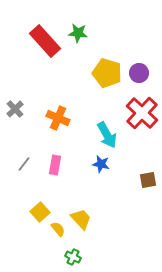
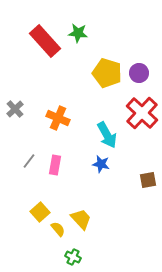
gray line: moved 5 px right, 3 px up
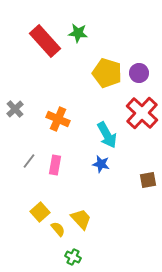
orange cross: moved 1 px down
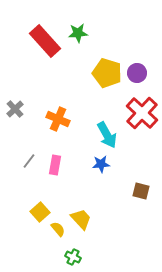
green star: rotated 12 degrees counterclockwise
purple circle: moved 2 px left
blue star: rotated 18 degrees counterclockwise
brown square: moved 7 px left, 11 px down; rotated 24 degrees clockwise
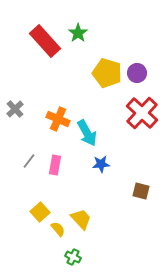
green star: rotated 30 degrees counterclockwise
cyan arrow: moved 20 px left, 2 px up
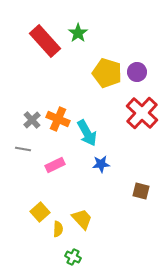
purple circle: moved 1 px up
gray cross: moved 17 px right, 11 px down
gray line: moved 6 px left, 12 px up; rotated 63 degrees clockwise
pink rectangle: rotated 54 degrees clockwise
yellow trapezoid: moved 1 px right
yellow semicircle: rotated 42 degrees clockwise
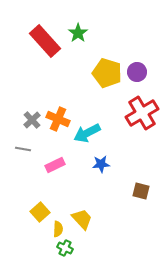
red cross: rotated 16 degrees clockwise
cyan arrow: rotated 92 degrees clockwise
green cross: moved 8 px left, 9 px up
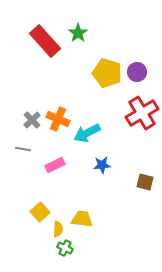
blue star: moved 1 px right, 1 px down
brown square: moved 4 px right, 9 px up
yellow trapezoid: rotated 40 degrees counterclockwise
